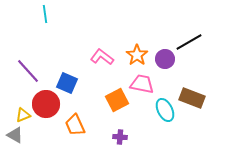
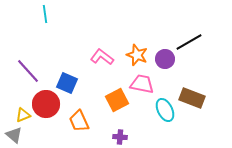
orange star: rotated 15 degrees counterclockwise
orange trapezoid: moved 4 px right, 4 px up
gray triangle: moved 1 px left; rotated 12 degrees clockwise
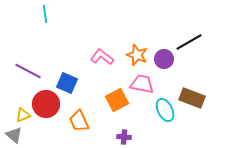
purple circle: moved 1 px left
purple line: rotated 20 degrees counterclockwise
purple cross: moved 4 px right
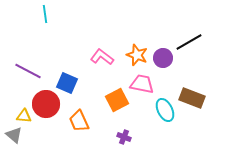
purple circle: moved 1 px left, 1 px up
yellow triangle: moved 1 px right, 1 px down; rotated 28 degrees clockwise
purple cross: rotated 16 degrees clockwise
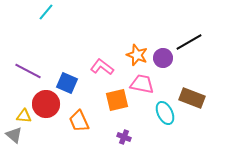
cyan line: moved 1 px right, 2 px up; rotated 48 degrees clockwise
pink L-shape: moved 10 px down
orange square: rotated 15 degrees clockwise
cyan ellipse: moved 3 px down
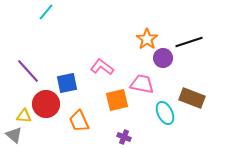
black line: rotated 12 degrees clockwise
orange star: moved 10 px right, 16 px up; rotated 15 degrees clockwise
purple line: rotated 20 degrees clockwise
blue square: rotated 35 degrees counterclockwise
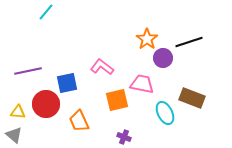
purple line: rotated 60 degrees counterclockwise
yellow triangle: moved 6 px left, 4 px up
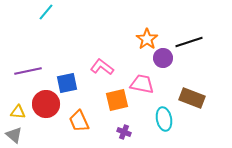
cyan ellipse: moved 1 px left, 6 px down; rotated 15 degrees clockwise
purple cross: moved 5 px up
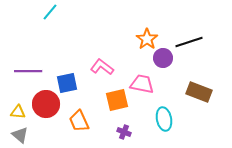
cyan line: moved 4 px right
purple line: rotated 12 degrees clockwise
brown rectangle: moved 7 px right, 6 px up
gray triangle: moved 6 px right
